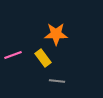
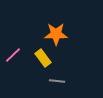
pink line: rotated 24 degrees counterclockwise
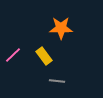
orange star: moved 5 px right, 6 px up
yellow rectangle: moved 1 px right, 2 px up
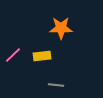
yellow rectangle: moved 2 px left; rotated 60 degrees counterclockwise
gray line: moved 1 px left, 4 px down
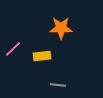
pink line: moved 6 px up
gray line: moved 2 px right
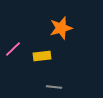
orange star: rotated 15 degrees counterclockwise
gray line: moved 4 px left, 2 px down
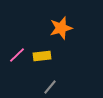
pink line: moved 4 px right, 6 px down
gray line: moved 4 px left; rotated 56 degrees counterclockwise
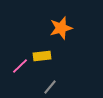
pink line: moved 3 px right, 11 px down
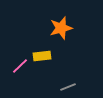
gray line: moved 18 px right; rotated 28 degrees clockwise
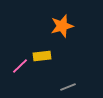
orange star: moved 1 px right, 2 px up
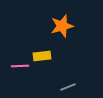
pink line: rotated 42 degrees clockwise
